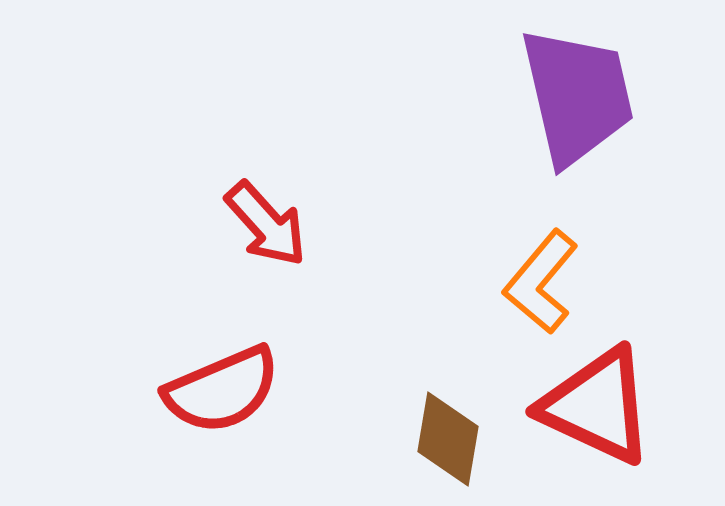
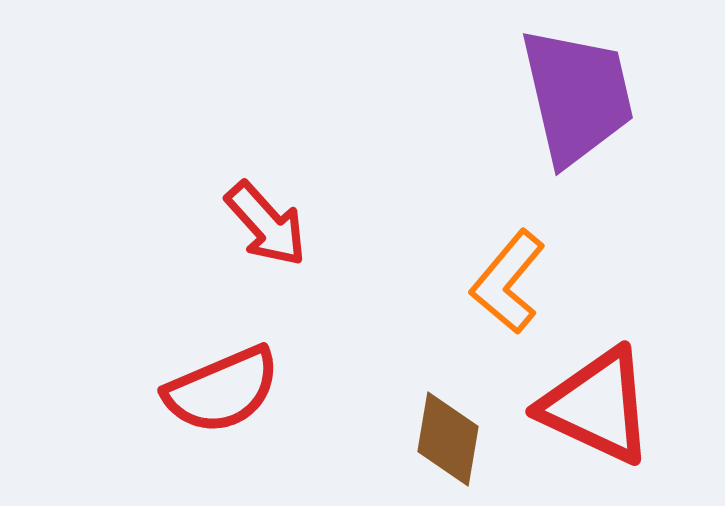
orange L-shape: moved 33 px left
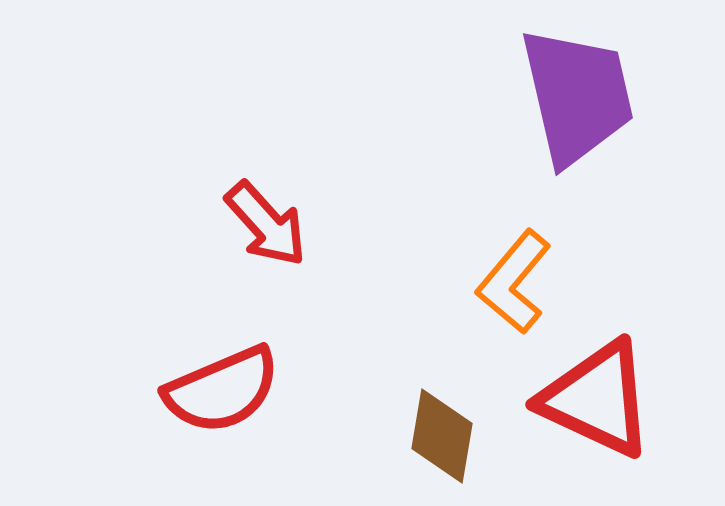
orange L-shape: moved 6 px right
red triangle: moved 7 px up
brown diamond: moved 6 px left, 3 px up
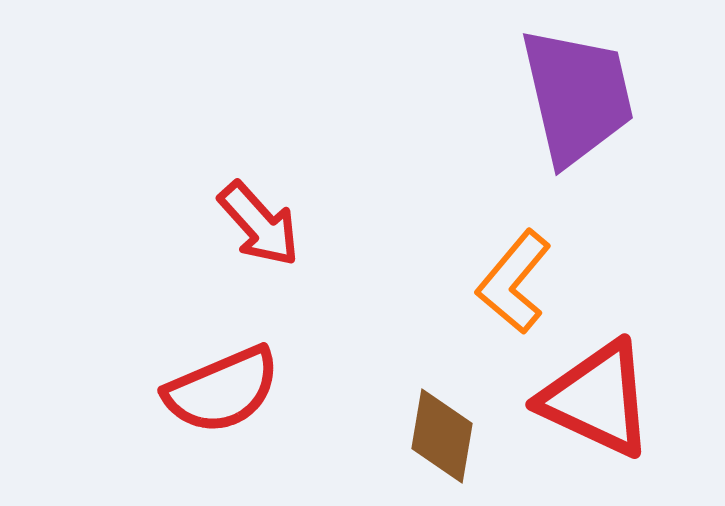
red arrow: moved 7 px left
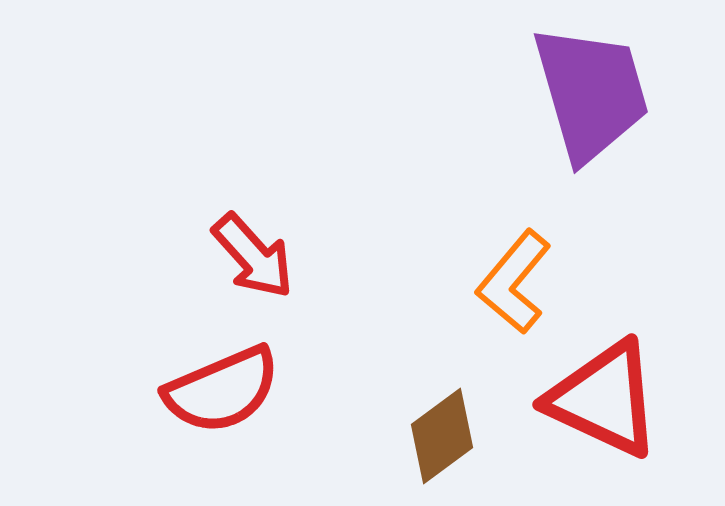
purple trapezoid: moved 14 px right, 3 px up; rotated 3 degrees counterclockwise
red arrow: moved 6 px left, 32 px down
red triangle: moved 7 px right
brown diamond: rotated 44 degrees clockwise
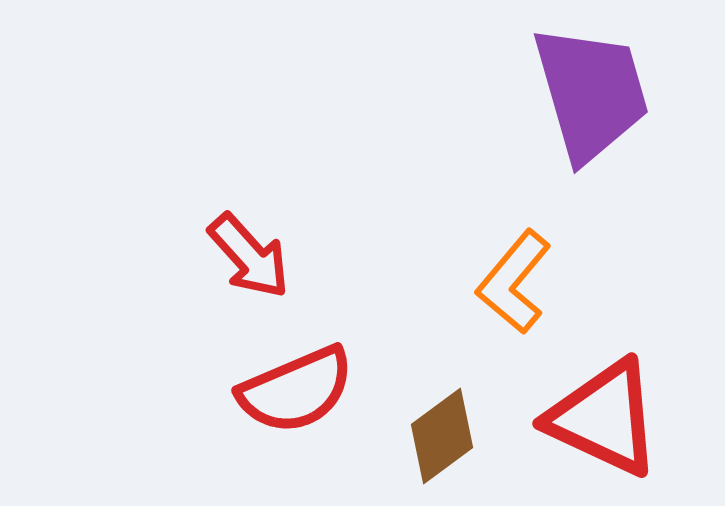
red arrow: moved 4 px left
red semicircle: moved 74 px right
red triangle: moved 19 px down
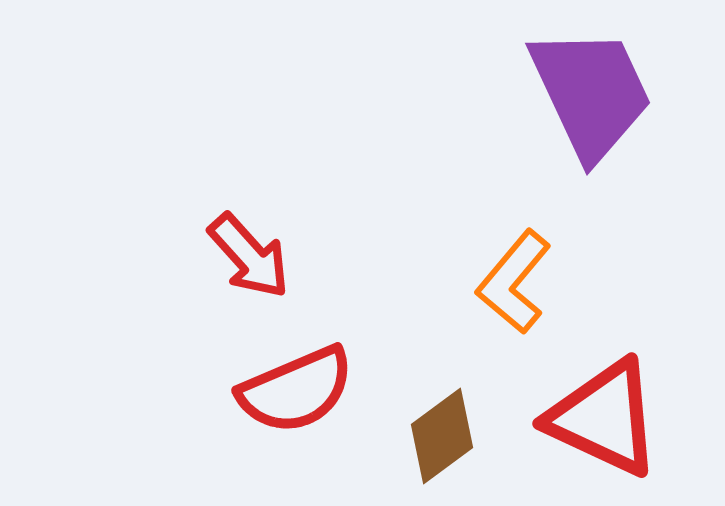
purple trapezoid: rotated 9 degrees counterclockwise
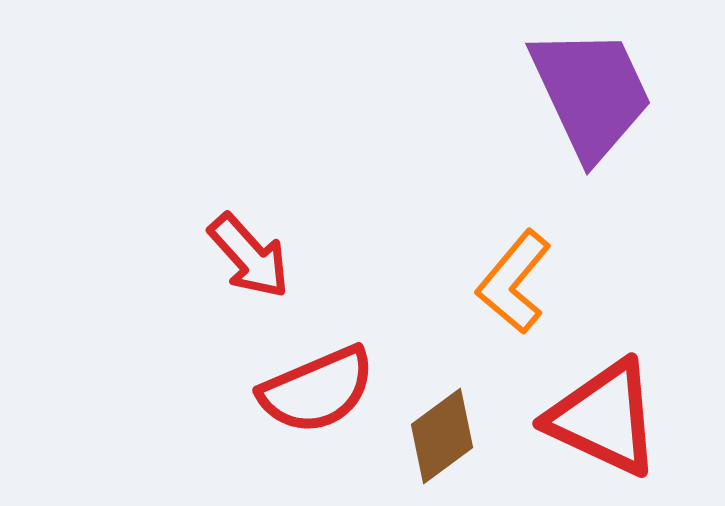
red semicircle: moved 21 px right
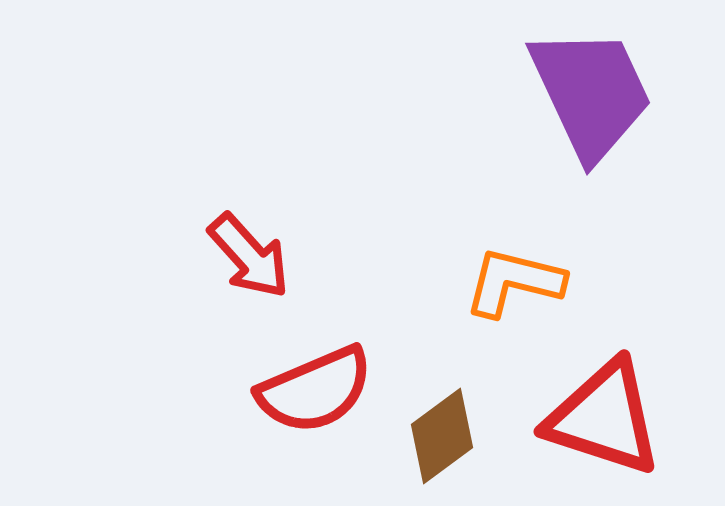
orange L-shape: rotated 64 degrees clockwise
red semicircle: moved 2 px left
red triangle: rotated 7 degrees counterclockwise
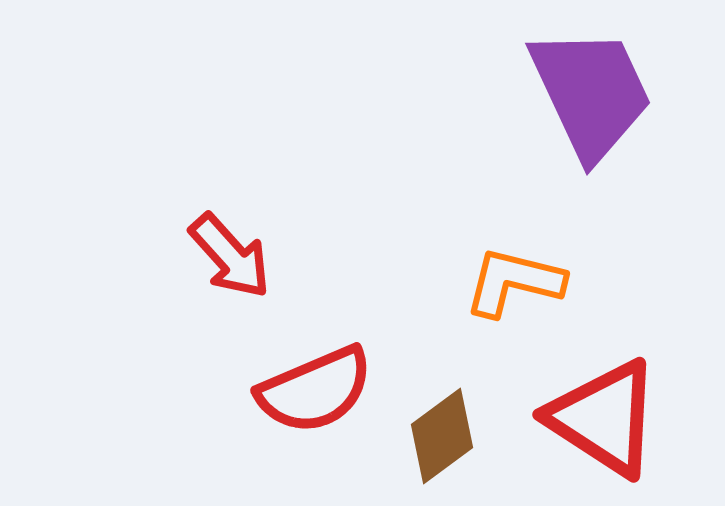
red arrow: moved 19 px left
red triangle: rotated 15 degrees clockwise
